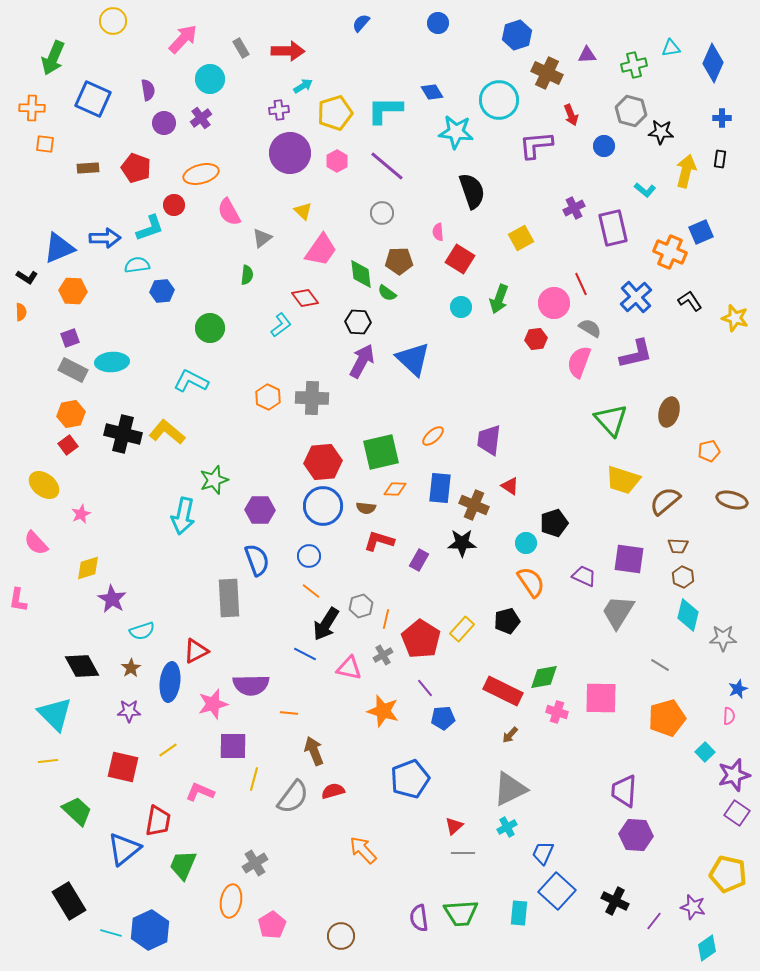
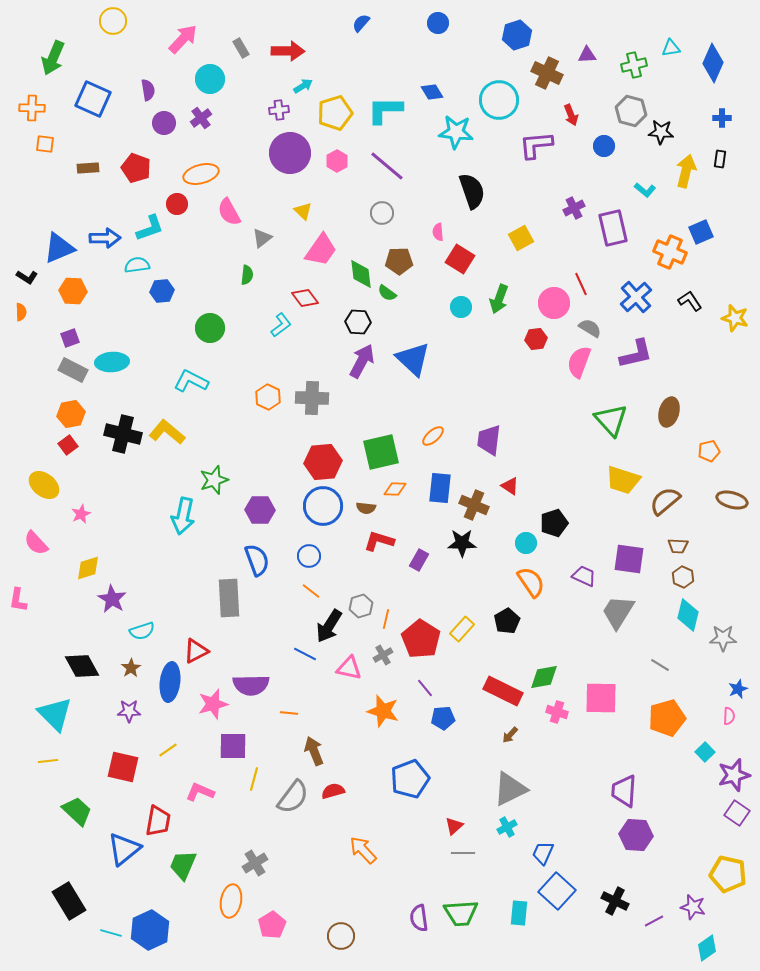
red circle at (174, 205): moved 3 px right, 1 px up
black pentagon at (507, 621): rotated 15 degrees counterclockwise
black arrow at (326, 624): moved 3 px right, 2 px down
purple line at (654, 921): rotated 24 degrees clockwise
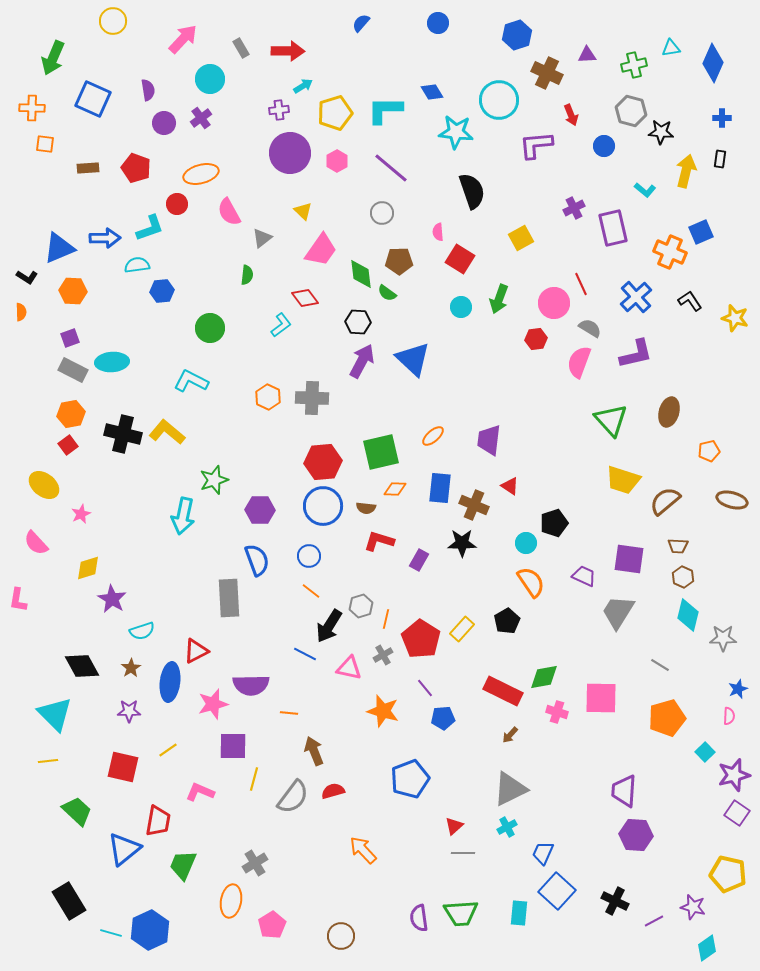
purple line at (387, 166): moved 4 px right, 2 px down
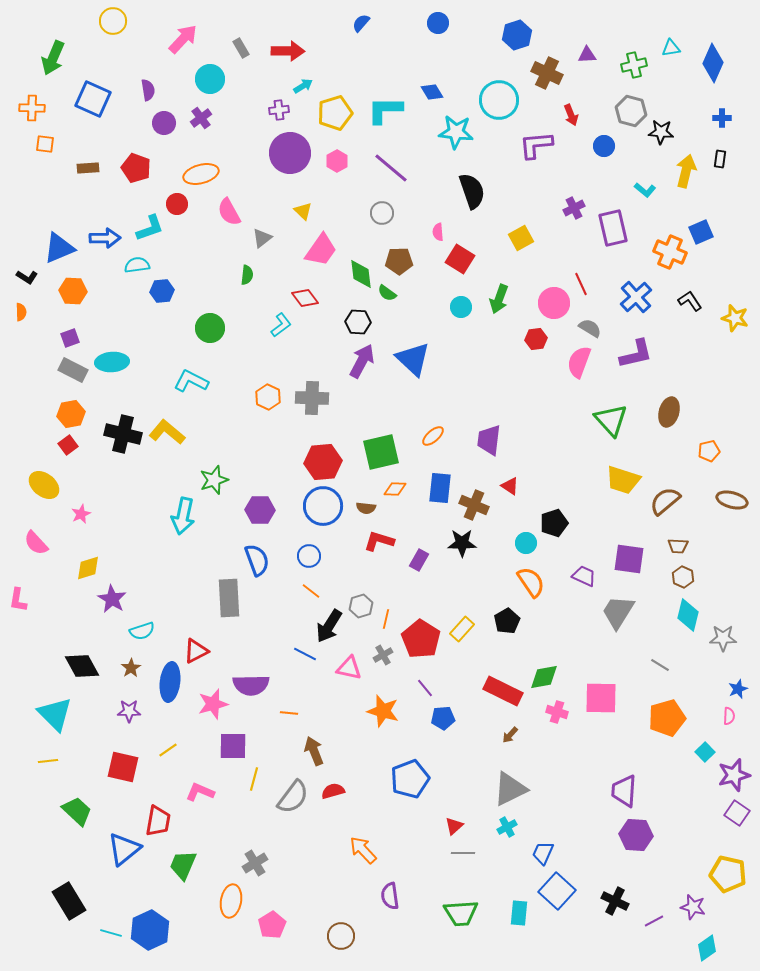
purple semicircle at (419, 918): moved 29 px left, 22 px up
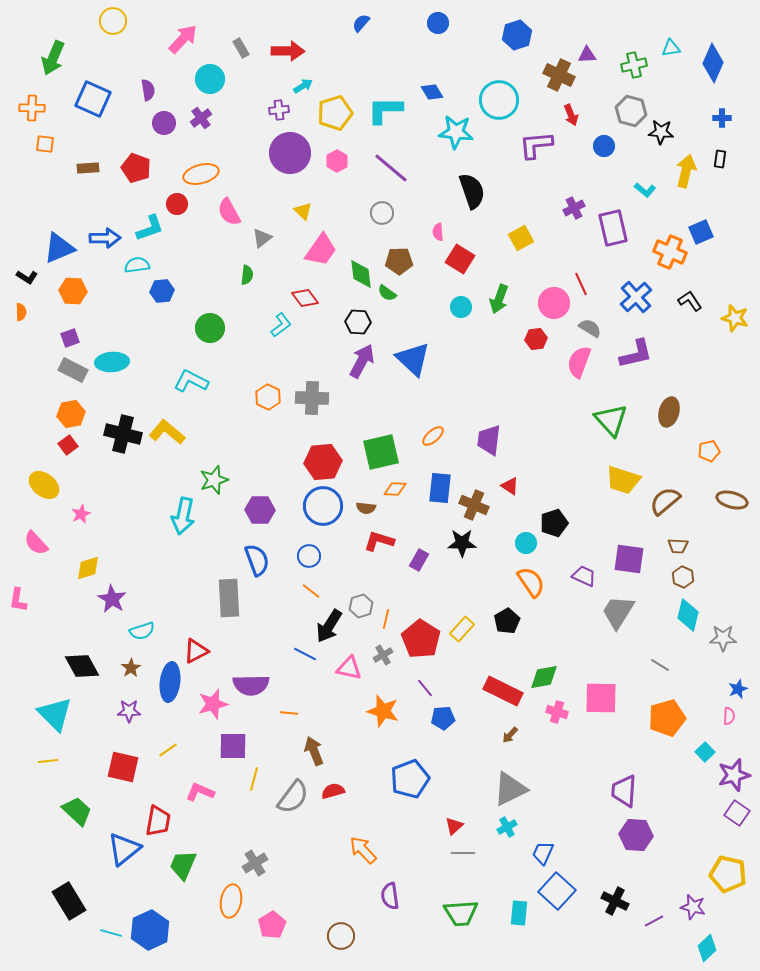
brown cross at (547, 73): moved 12 px right, 2 px down
cyan diamond at (707, 948): rotated 8 degrees counterclockwise
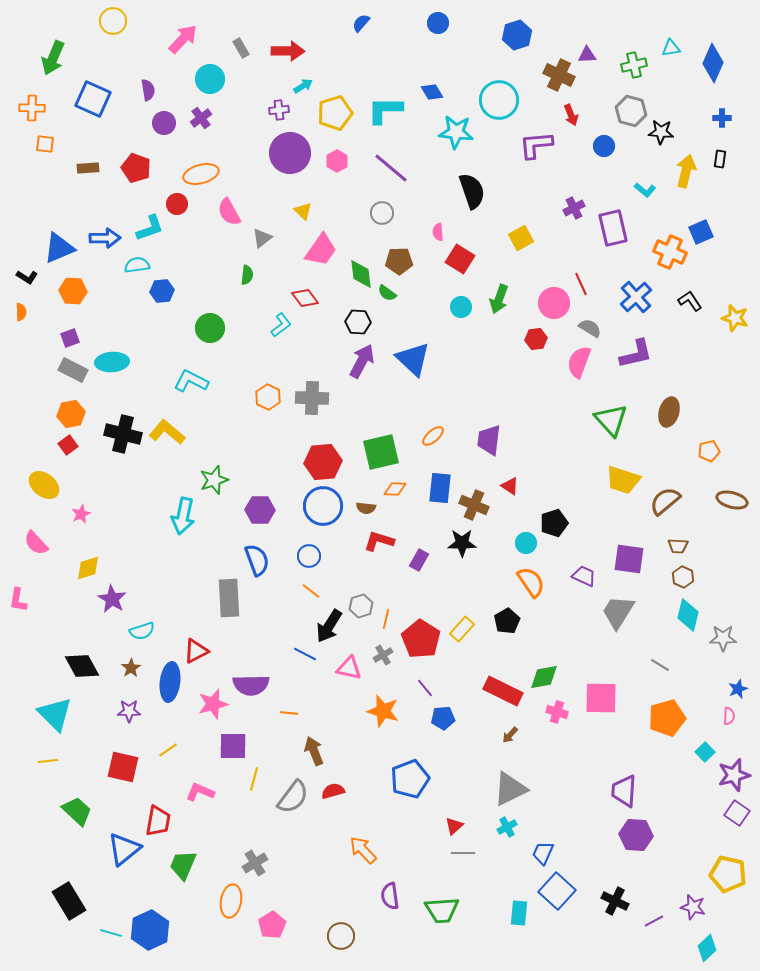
green trapezoid at (461, 913): moved 19 px left, 3 px up
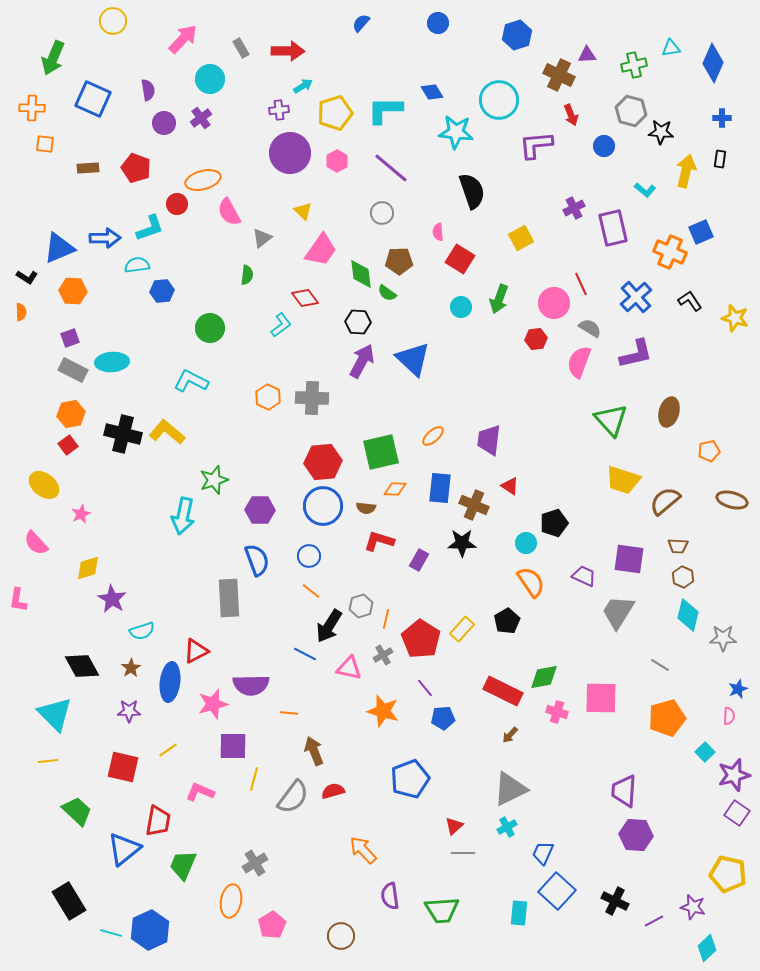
orange ellipse at (201, 174): moved 2 px right, 6 px down
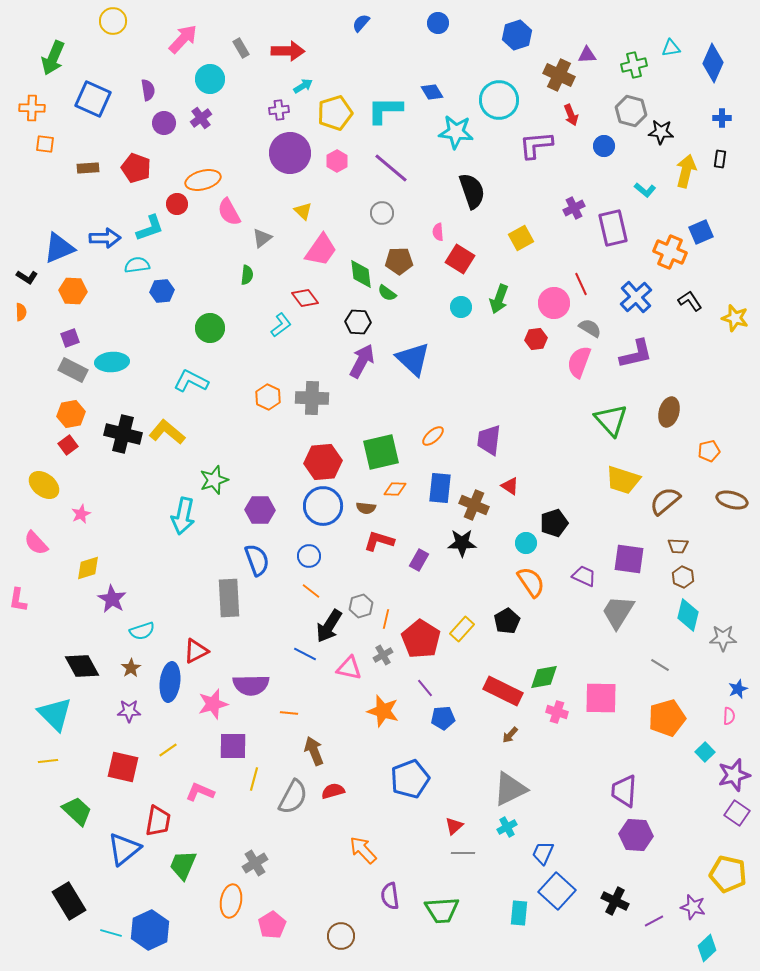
gray semicircle at (293, 797): rotated 9 degrees counterclockwise
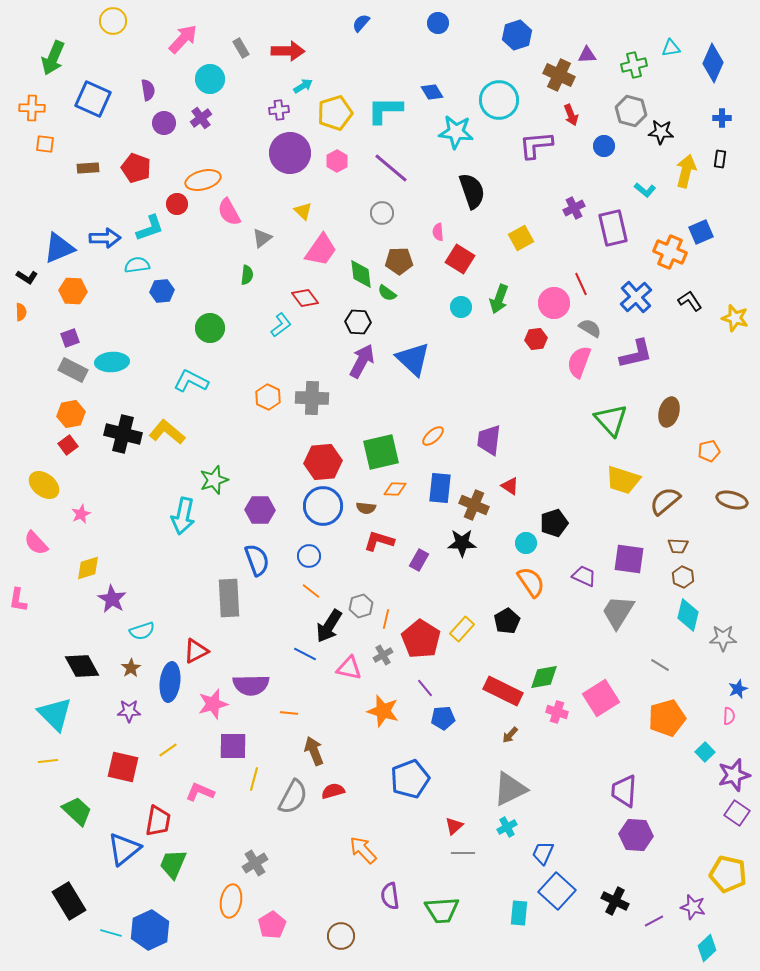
pink square at (601, 698): rotated 33 degrees counterclockwise
green trapezoid at (183, 865): moved 10 px left, 1 px up
